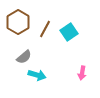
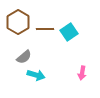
brown line: rotated 60 degrees clockwise
cyan arrow: moved 1 px left
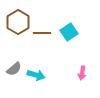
brown line: moved 3 px left, 4 px down
gray semicircle: moved 10 px left, 12 px down
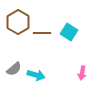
cyan square: rotated 24 degrees counterclockwise
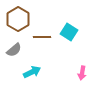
brown hexagon: moved 3 px up
brown line: moved 4 px down
gray semicircle: moved 19 px up
cyan arrow: moved 4 px left, 3 px up; rotated 42 degrees counterclockwise
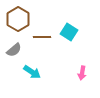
cyan arrow: rotated 60 degrees clockwise
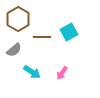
cyan square: rotated 30 degrees clockwise
pink arrow: moved 20 px left; rotated 24 degrees clockwise
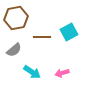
brown hexagon: moved 2 px left, 1 px up; rotated 20 degrees clockwise
pink arrow: rotated 40 degrees clockwise
